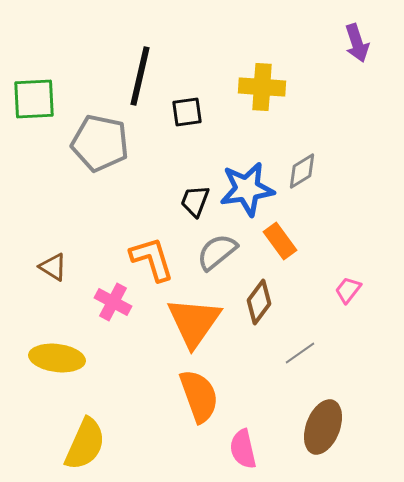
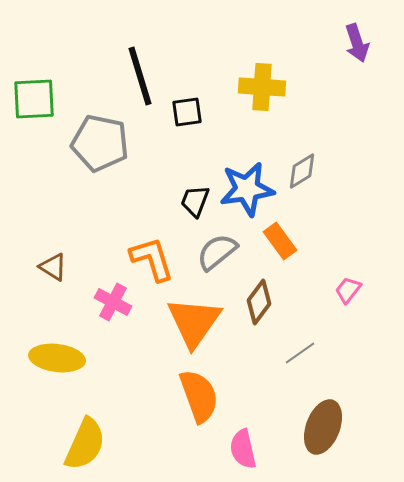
black line: rotated 30 degrees counterclockwise
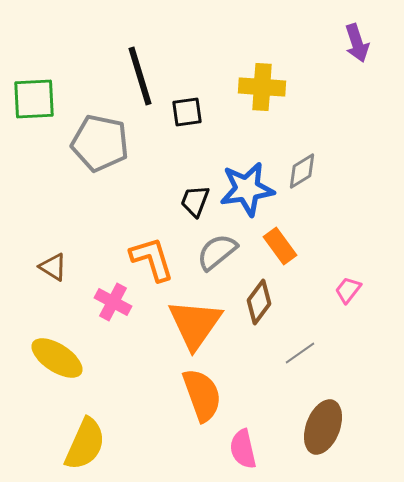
orange rectangle: moved 5 px down
orange triangle: moved 1 px right, 2 px down
yellow ellipse: rotated 26 degrees clockwise
orange semicircle: moved 3 px right, 1 px up
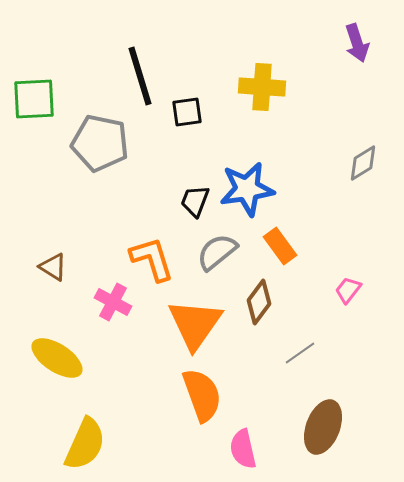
gray diamond: moved 61 px right, 8 px up
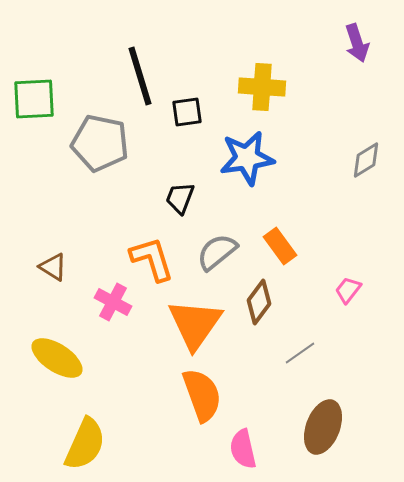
gray diamond: moved 3 px right, 3 px up
blue star: moved 31 px up
black trapezoid: moved 15 px left, 3 px up
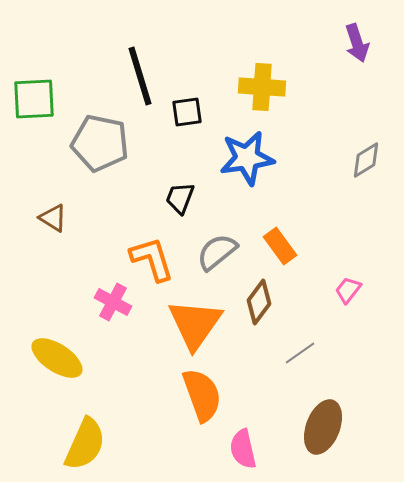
brown triangle: moved 49 px up
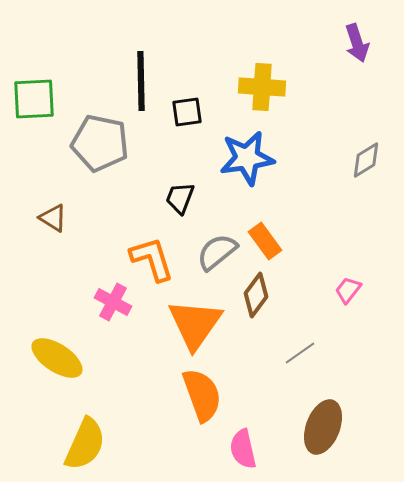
black line: moved 1 px right, 5 px down; rotated 16 degrees clockwise
orange rectangle: moved 15 px left, 5 px up
brown diamond: moved 3 px left, 7 px up
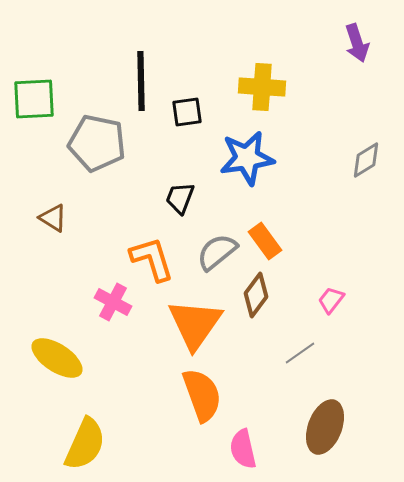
gray pentagon: moved 3 px left
pink trapezoid: moved 17 px left, 10 px down
brown ellipse: moved 2 px right
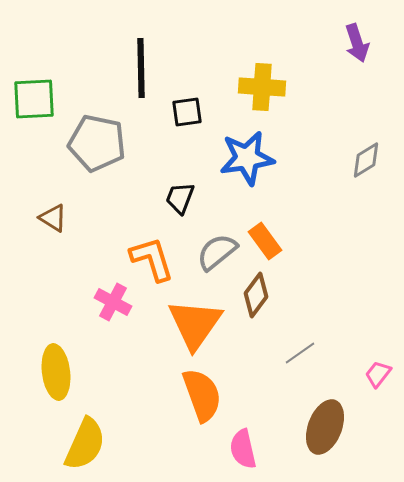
black line: moved 13 px up
pink trapezoid: moved 47 px right, 74 px down
yellow ellipse: moved 1 px left, 14 px down; rotated 50 degrees clockwise
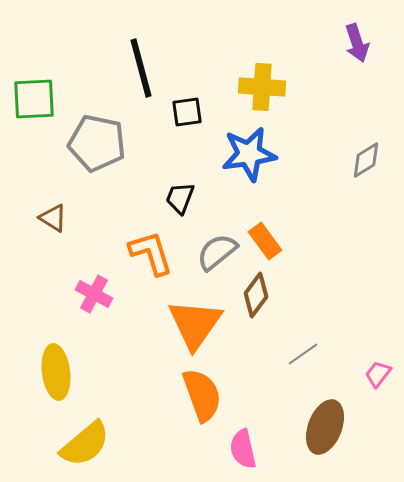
black line: rotated 14 degrees counterclockwise
blue star: moved 2 px right, 4 px up
orange L-shape: moved 1 px left, 6 px up
pink cross: moved 19 px left, 8 px up
gray line: moved 3 px right, 1 px down
yellow semicircle: rotated 26 degrees clockwise
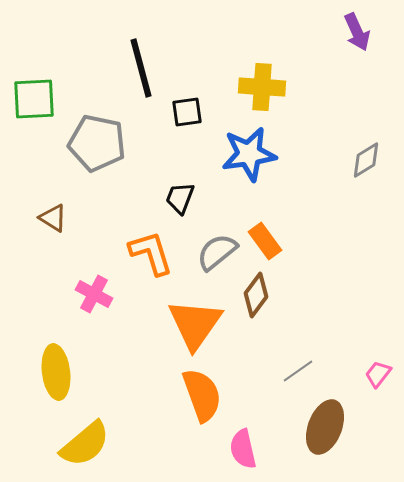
purple arrow: moved 11 px up; rotated 6 degrees counterclockwise
gray line: moved 5 px left, 17 px down
